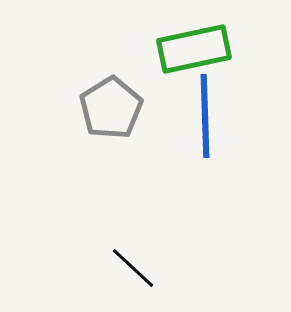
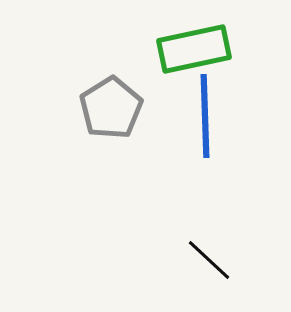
black line: moved 76 px right, 8 px up
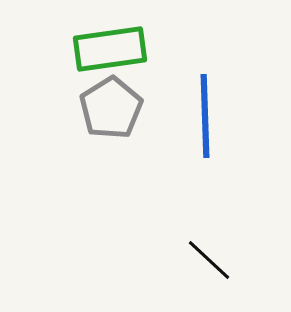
green rectangle: moved 84 px left; rotated 4 degrees clockwise
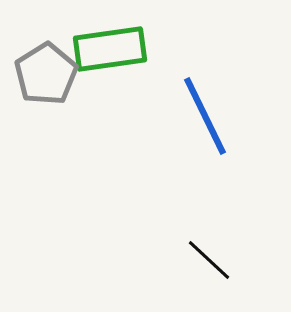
gray pentagon: moved 65 px left, 34 px up
blue line: rotated 24 degrees counterclockwise
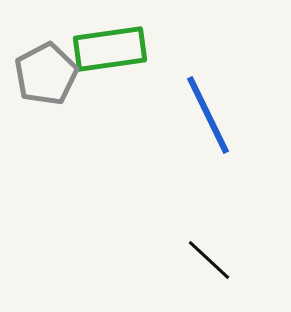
gray pentagon: rotated 4 degrees clockwise
blue line: moved 3 px right, 1 px up
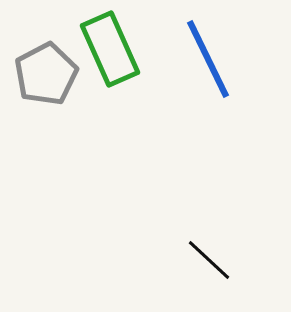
green rectangle: rotated 74 degrees clockwise
blue line: moved 56 px up
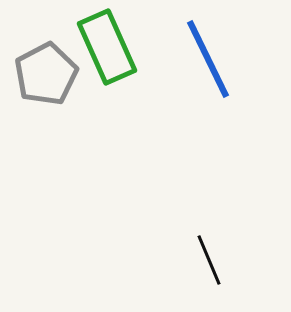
green rectangle: moved 3 px left, 2 px up
black line: rotated 24 degrees clockwise
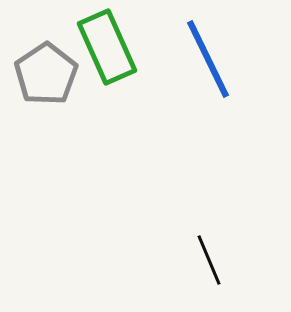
gray pentagon: rotated 6 degrees counterclockwise
